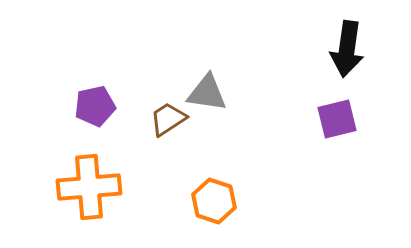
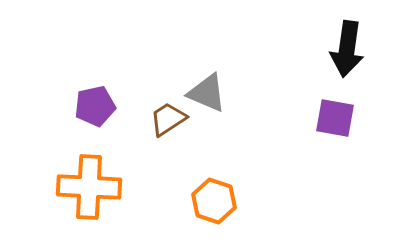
gray triangle: rotated 15 degrees clockwise
purple square: moved 2 px left, 1 px up; rotated 24 degrees clockwise
orange cross: rotated 8 degrees clockwise
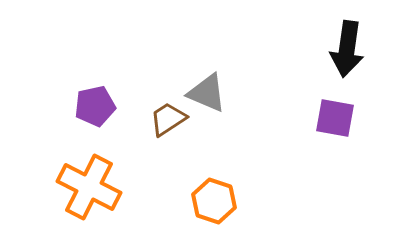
orange cross: rotated 24 degrees clockwise
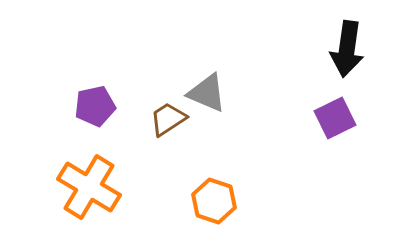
purple square: rotated 36 degrees counterclockwise
orange cross: rotated 4 degrees clockwise
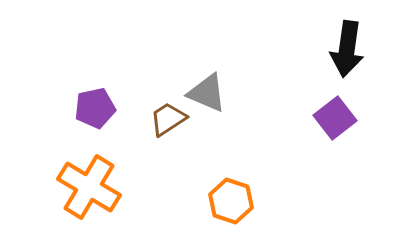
purple pentagon: moved 2 px down
purple square: rotated 12 degrees counterclockwise
orange hexagon: moved 17 px right
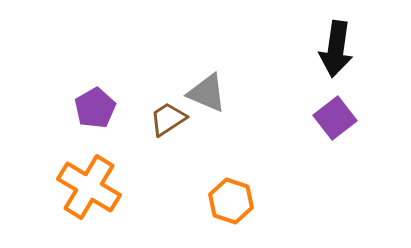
black arrow: moved 11 px left
purple pentagon: rotated 18 degrees counterclockwise
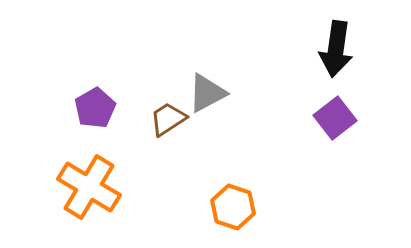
gray triangle: rotated 51 degrees counterclockwise
orange hexagon: moved 2 px right, 6 px down
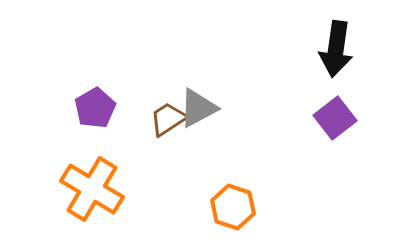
gray triangle: moved 9 px left, 15 px down
orange cross: moved 3 px right, 2 px down
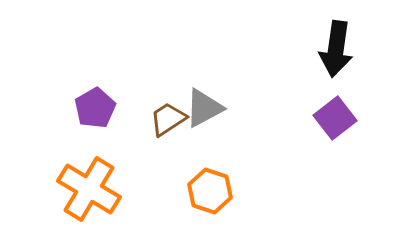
gray triangle: moved 6 px right
orange cross: moved 3 px left
orange hexagon: moved 23 px left, 16 px up
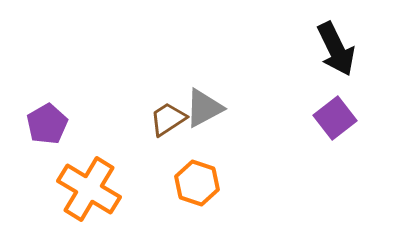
black arrow: rotated 34 degrees counterclockwise
purple pentagon: moved 48 px left, 16 px down
orange hexagon: moved 13 px left, 8 px up
